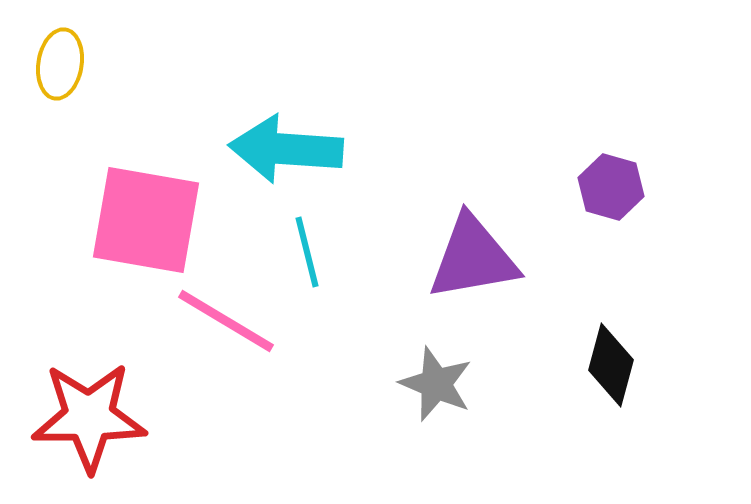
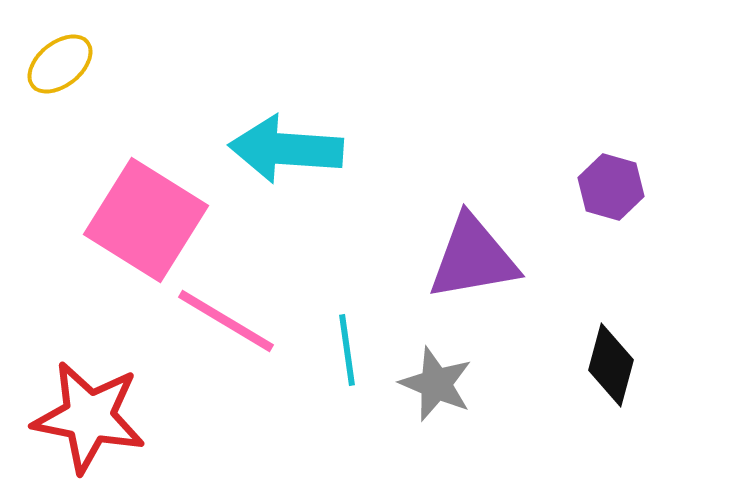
yellow ellipse: rotated 42 degrees clockwise
pink square: rotated 22 degrees clockwise
cyan line: moved 40 px right, 98 px down; rotated 6 degrees clockwise
red star: rotated 11 degrees clockwise
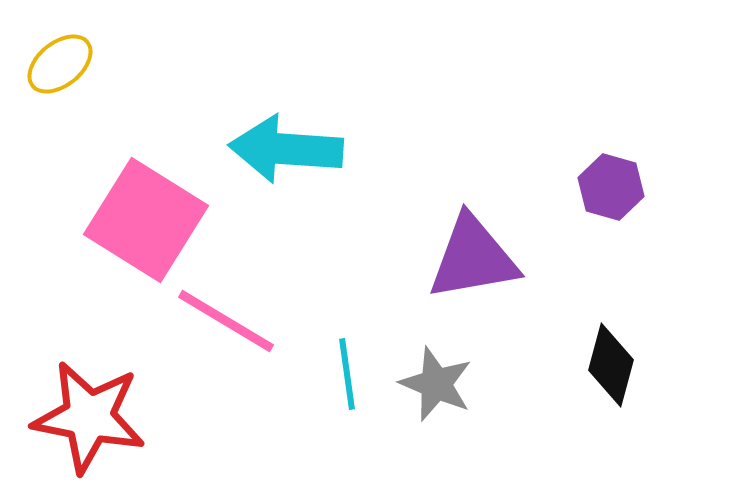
cyan line: moved 24 px down
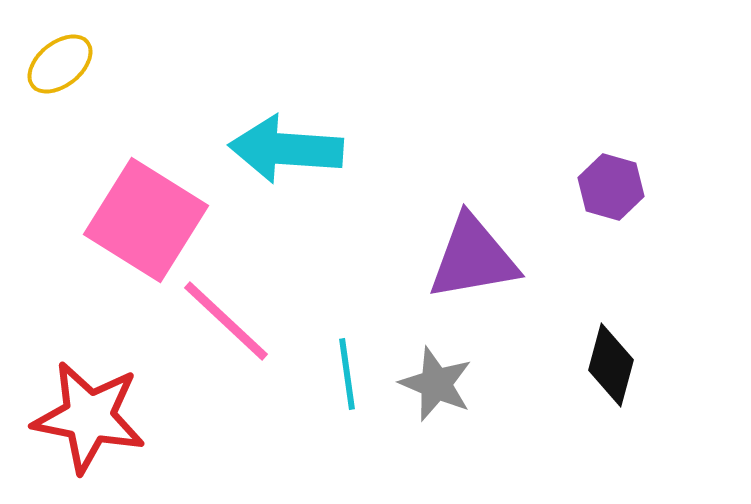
pink line: rotated 12 degrees clockwise
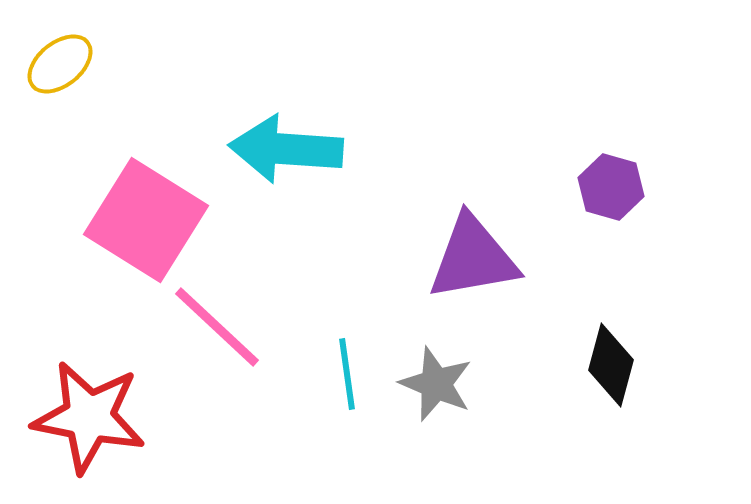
pink line: moved 9 px left, 6 px down
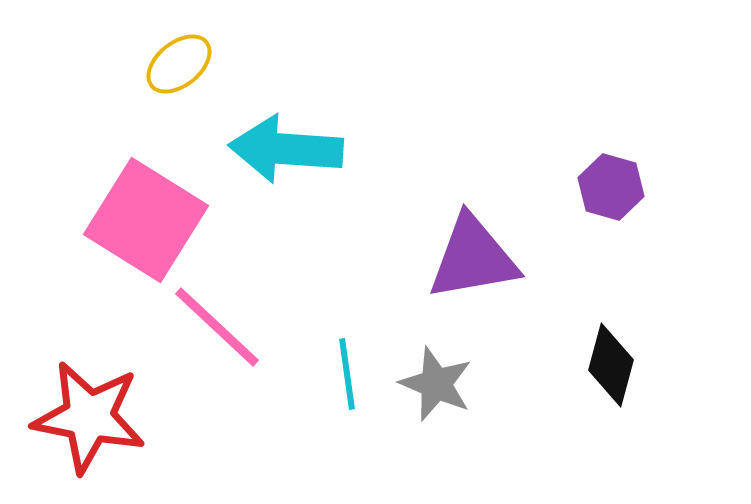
yellow ellipse: moved 119 px right
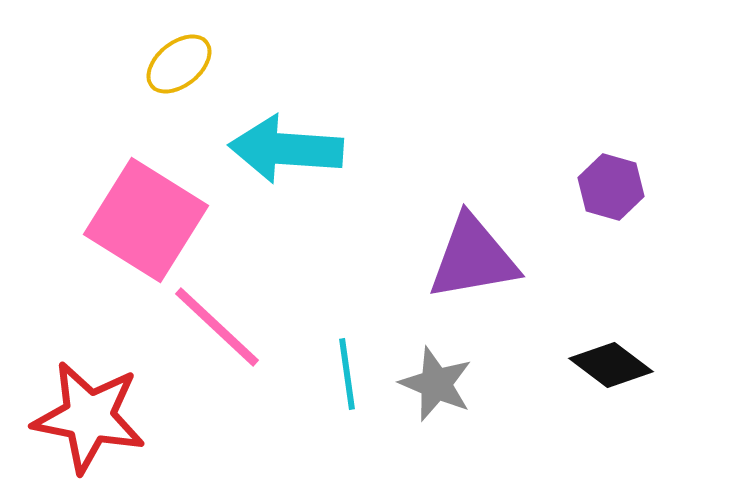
black diamond: rotated 68 degrees counterclockwise
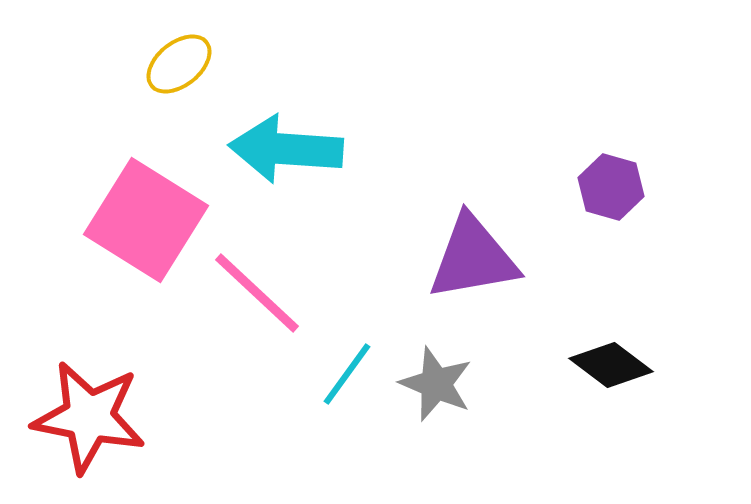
pink line: moved 40 px right, 34 px up
cyan line: rotated 44 degrees clockwise
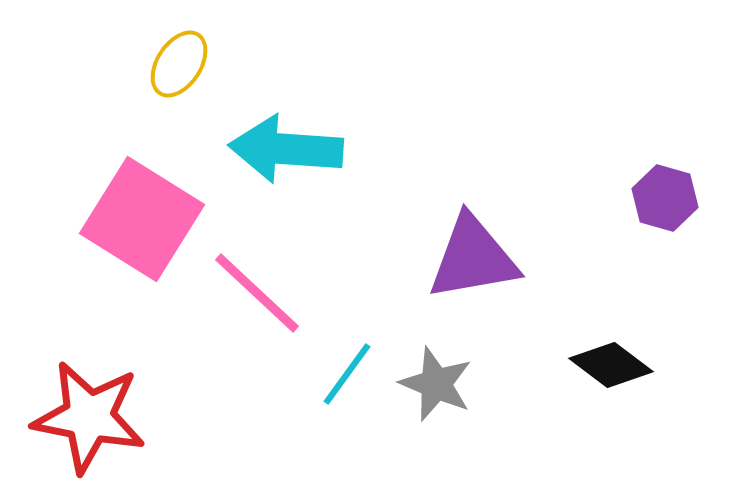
yellow ellipse: rotated 18 degrees counterclockwise
purple hexagon: moved 54 px right, 11 px down
pink square: moved 4 px left, 1 px up
